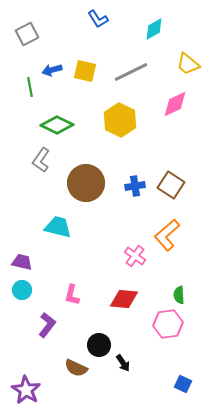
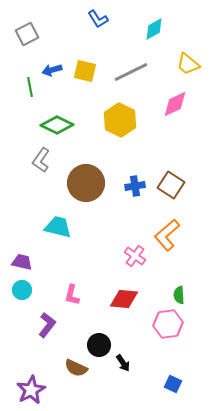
blue square: moved 10 px left
purple star: moved 5 px right; rotated 12 degrees clockwise
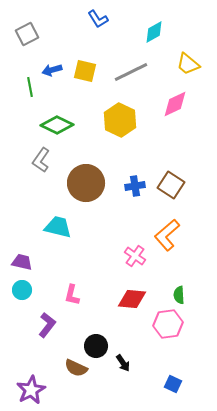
cyan diamond: moved 3 px down
red diamond: moved 8 px right
black circle: moved 3 px left, 1 px down
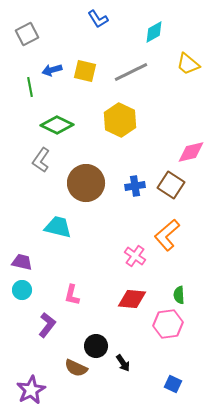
pink diamond: moved 16 px right, 48 px down; rotated 12 degrees clockwise
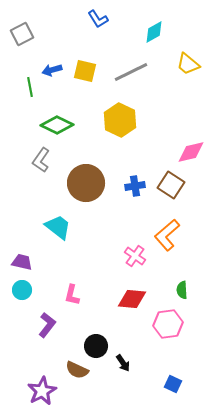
gray square: moved 5 px left
cyan trapezoid: rotated 24 degrees clockwise
green semicircle: moved 3 px right, 5 px up
brown semicircle: moved 1 px right, 2 px down
purple star: moved 11 px right, 1 px down
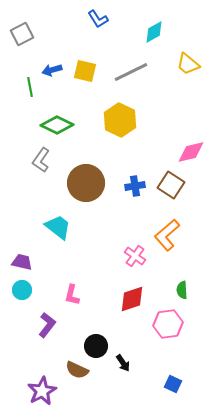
red diamond: rotated 24 degrees counterclockwise
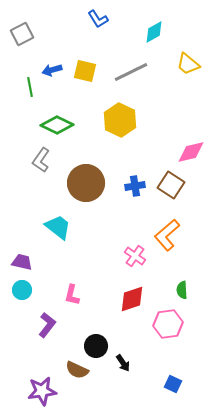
purple star: rotated 20 degrees clockwise
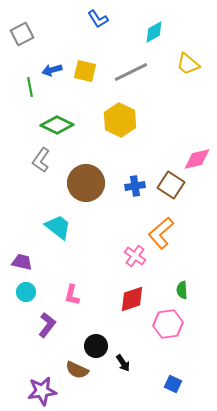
pink diamond: moved 6 px right, 7 px down
orange L-shape: moved 6 px left, 2 px up
cyan circle: moved 4 px right, 2 px down
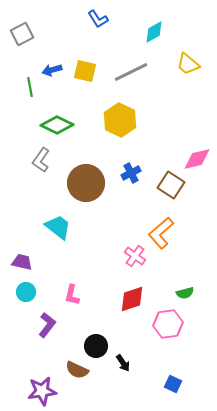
blue cross: moved 4 px left, 13 px up; rotated 18 degrees counterclockwise
green semicircle: moved 3 px right, 3 px down; rotated 102 degrees counterclockwise
